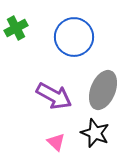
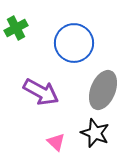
blue circle: moved 6 px down
purple arrow: moved 13 px left, 4 px up
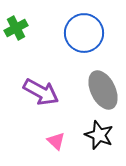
blue circle: moved 10 px right, 10 px up
gray ellipse: rotated 48 degrees counterclockwise
black star: moved 4 px right, 2 px down
pink triangle: moved 1 px up
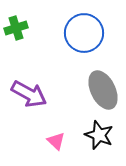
green cross: rotated 10 degrees clockwise
purple arrow: moved 12 px left, 2 px down
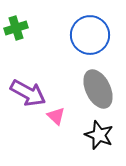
blue circle: moved 6 px right, 2 px down
gray ellipse: moved 5 px left, 1 px up
purple arrow: moved 1 px left, 1 px up
pink triangle: moved 25 px up
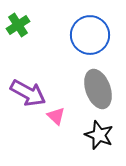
green cross: moved 2 px right, 3 px up; rotated 15 degrees counterclockwise
gray ellipse: rotated 6 degrees clockwise
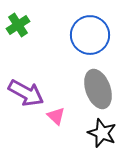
purple arrow: moved 2 px left
black star: moved 3 px right, 2 px up
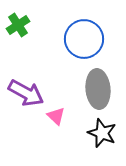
blue circle: moved 6 px left, 4 px down
gray ellipse: rotated 15 degrees clockwise
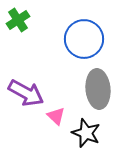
green cross: moved 5 px up
black star: moved 16 px left
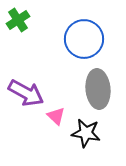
black star: rotated 12 degrees counterclockwise
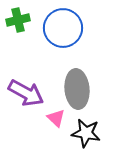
green cross: rotated 20 degrees clockwise
blue circle: moved 21 px left, 11 px up
gray ellipse: moved 21 px left
pink triangle: moved 2 px down
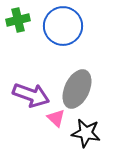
blue circle: moved 2 px up
gray ellipse: rotated 30 degrees clockwise
purple arrow: moved 5 px right, 2 px down; rotated 9 degrees counterclockwise
